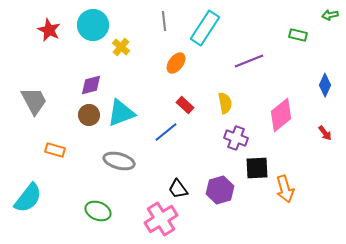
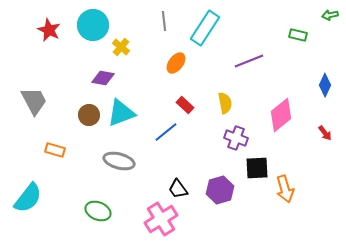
purple diamond: moved 12 px right, 7 px up; rotated 25 degrees clockwise
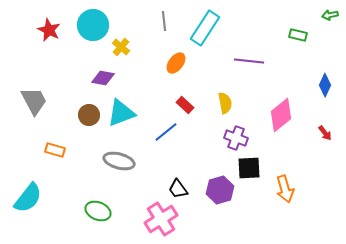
purple line: rotated 28 degrees clockwise
black square: moved 8 px left
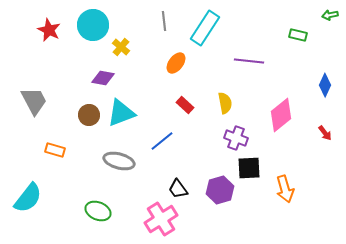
blue line: moved 4 px left, 9 px down
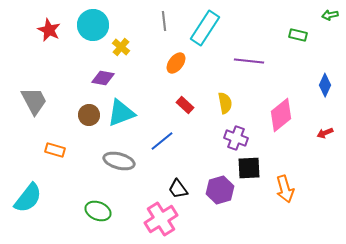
red arrow: rotated 105 degrees clockwise
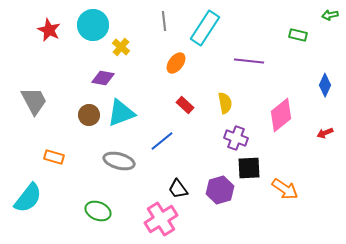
orange rectangle: moved 1 px left, 7 px down
orange arrow: rotated 40 degrees counterclockwise
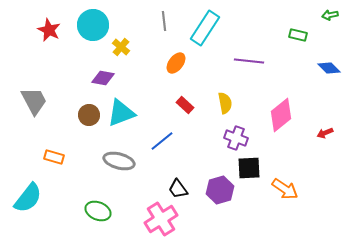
blue diamond: moved 4 px right, 17 px up; rotated 70 degrees counterclockwise
